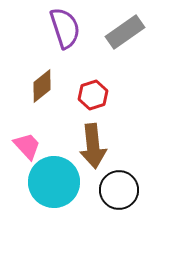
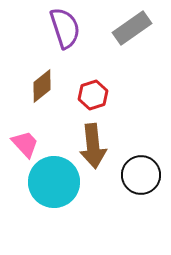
gray rectangle: moved 7 px right, 4 px up
pink trapezoid: moved 2 px left, 2 px up
black circle: moved 22 px right, 15 px up
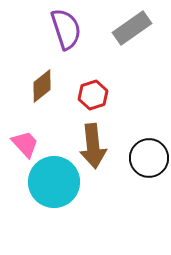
purple semicircle: moved 1 px right, 1 px down
black circle: moved 8 px right, 17 px up
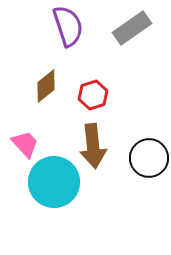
purple semicircle: moved 2 px right, 3 px up
brown diamond: moved 4 px right
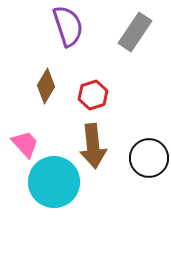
gray rectangle: moved 3 px right, 4 px down; rotated 21 degrees counterclockwise
brown diamond: rotated 20 degrees counterclockwise
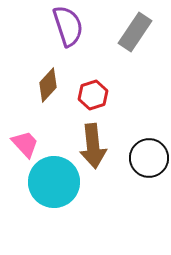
brown diamond: moved 2 px right, 1 px up; rotated 12 degrees clockwise
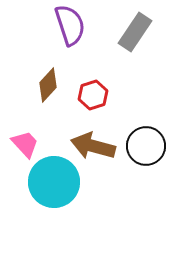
purple semicircle: moved 2 px right, 1 px up
brown arrow: rotated 111 degrees clockwise
black circle: moved 3 px left, 12 px up
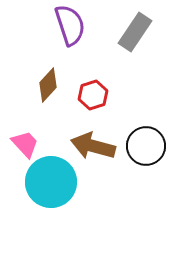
cyan circle: moved 3 px left
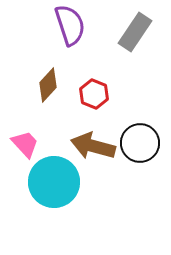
red hexagon: moved 1 px right, 1 px up; rotated 20 degrees counterclockwise
black circle: moved 6 px left, 3 px up
cyan circle: moved 3 px right
